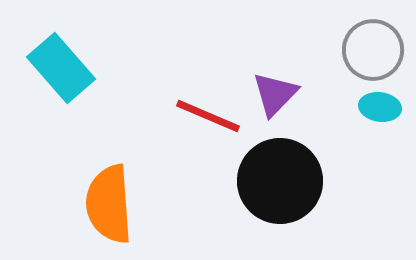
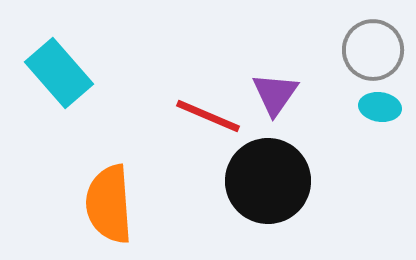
cyan rectangle: moved 2 px left, 5 px down
purple triangle: rotated 9 degrees counterclockwise
black circle: moved 12 px left
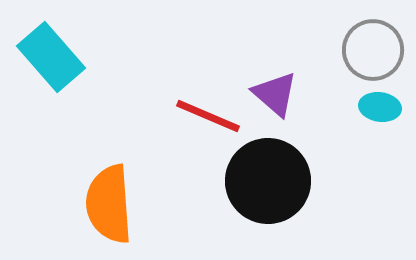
cyan rectangle: moved 8 px left, 16 px up
purple triangle: rotated 24 degrees counterclockwise
